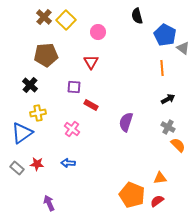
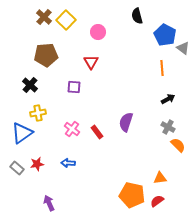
red rectangle: moved 6 px right, 27 px down; rotated 24 degrees clockwise
red star: rotated 16 degrees counterclockwise
orange pentagon: rotated 10 degrees counterclockwise
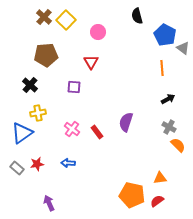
gray cross: moved 1 px right
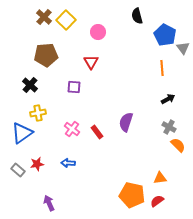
gray triangle: rotated 16 degrees clockwise
gray rectangle: moved 1 px right, 2 px down
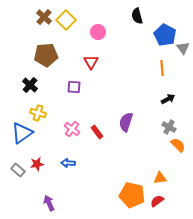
yellow cross: rotated 28 degrees clockwise
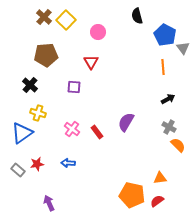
orange line: moved 1 px right, 1 px up
purple semicircle: rotated 12 degrees clockwise
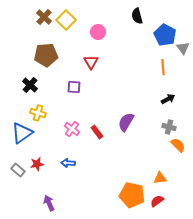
gray cross: rotated 16 degrees counterclockwise
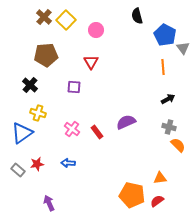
pink circle: moved 2 px left, 2 px up
purple semicircle: rotated 36 degrees clockwise
